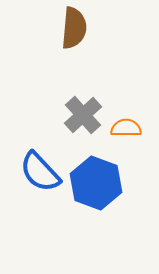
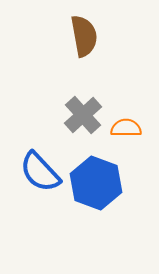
brown semicircle: moved 10 px right, 8 px down; rotated 15 degrees counterclockwise
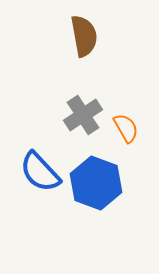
gray cross: rotated 9 degrees clockwise
orange semicircle: rotated 60 degrees clockwise
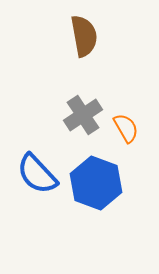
blue semicircle: moved 3 px left, 2 px down
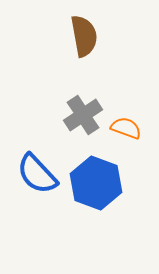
orange semicircle: rotated 40 degrees counterclockwise
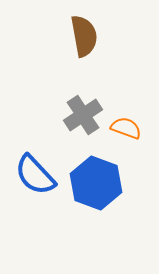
blue semicircle: moved 2 px left, 1 px down
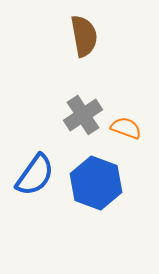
blue semicircle: rotated 102 degrees counterclockwise
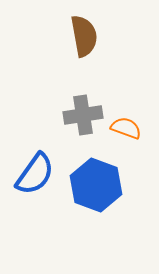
gray cross: rotated 24 degrees clockwise
blue semicircle: moved 1 px up
blue hexagon: moved 2 px down
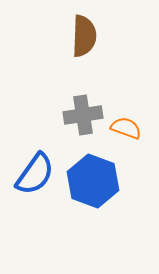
brown semicircle: rotated 12 degrees clockwise
blue hexagon: moved 3 px left, 4 px up
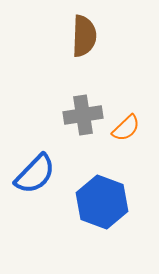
orange semicircle: rotated 116 degrees clockwise
blue semicircle: rotated 9 degrees clockwise
blue hexagon: moved 9 px right, 21 px down
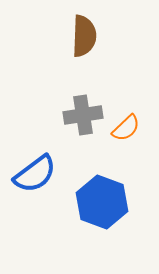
blue semicircle: rotated 9 degrees clockwise
